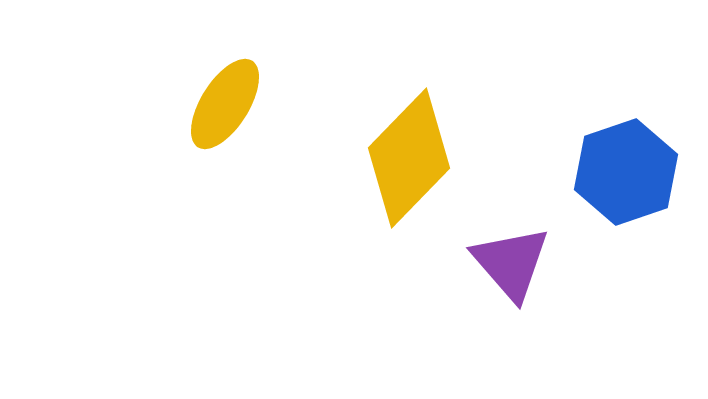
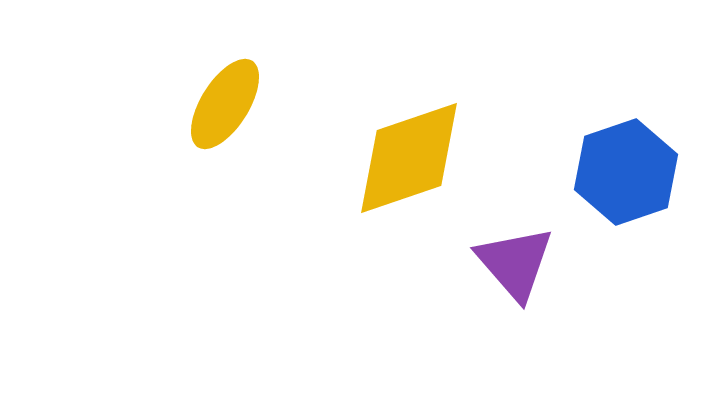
yellow diamond: rotated 27 degrees clockwise
purple triangle: moved 4 px right
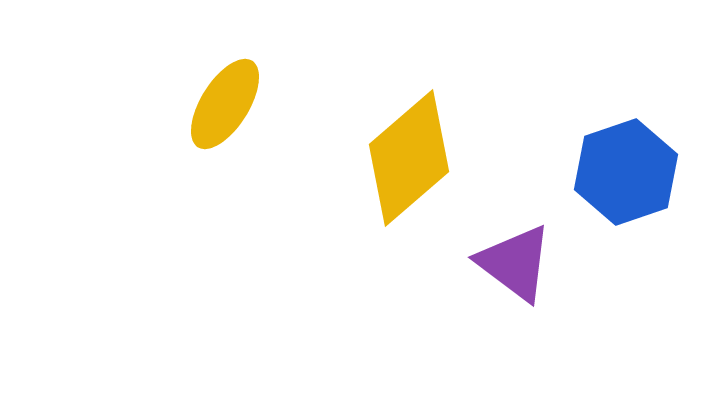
yellow diamond: rotated 22 degrees counterclockwise
purple triangle: rotated 12 degrees counterclockwise
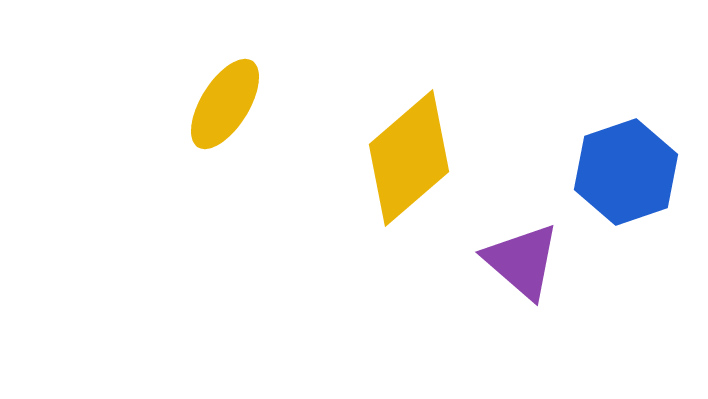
purple triangle: moved 7 px right, 2 px up; rotated 4 degrees clockwise
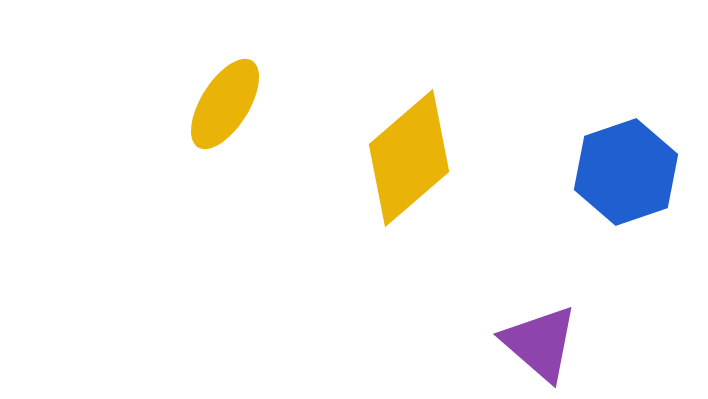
purple triangle: moved 18 px right, 82 px down
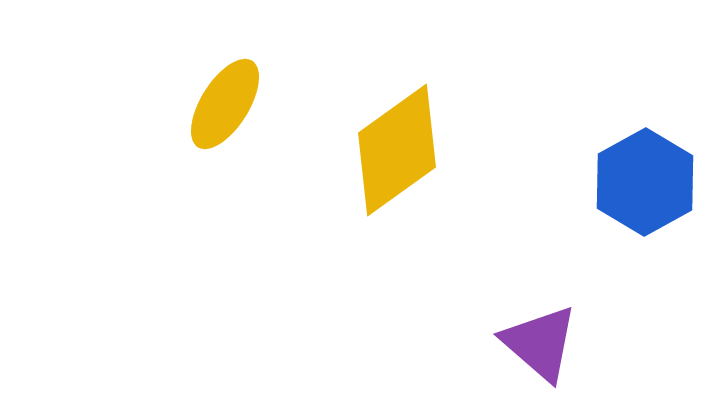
yellow diamond: moved 12 px left, 8 px up; rotated 5 degrees clockwise
blue hexagon: moved 19 px right, 10 px down; rotated 10 degrees counterclockwise
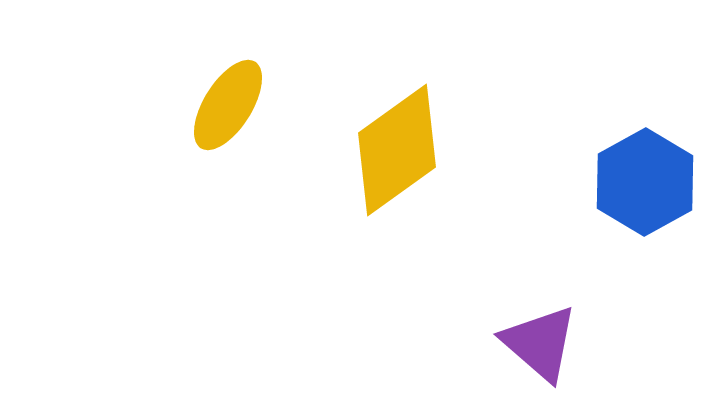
yellow ellipse: moved 3 px right, 1 px down
